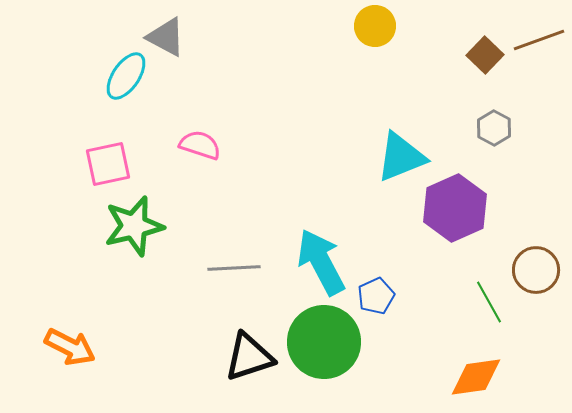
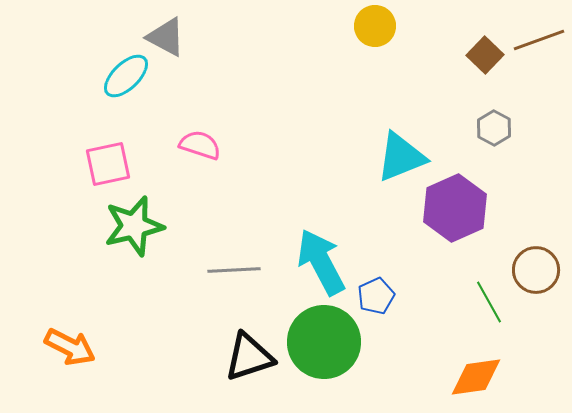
cyan ellipse: rotated 12 degrees clockwise
gray line: moved 2 px down
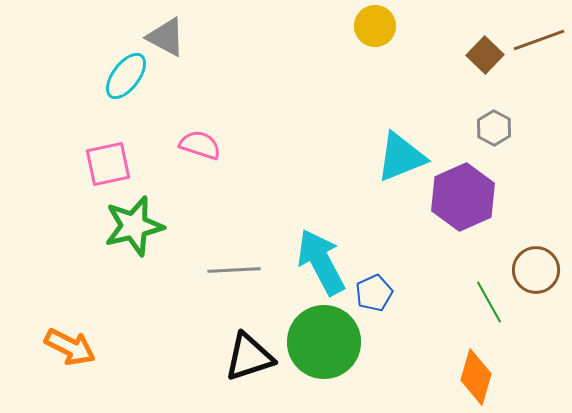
cyan ellipse: rotated 9 degrees counterclockwise
purple hexagon: moved 8 px right, 11 px up
blue pentagon: moved 2 px left, 3 px up
orange diamond: rotated 66 degrees counterclockwise
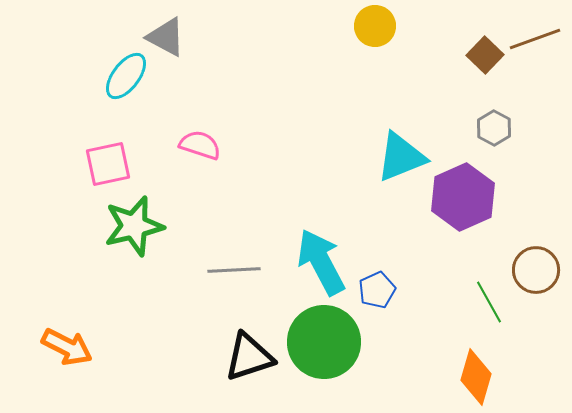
brown line: moved 4 px left, 1 px up
blue pentagon: moved 3 px right, 3 px up
orange arrow: moved 3 px left
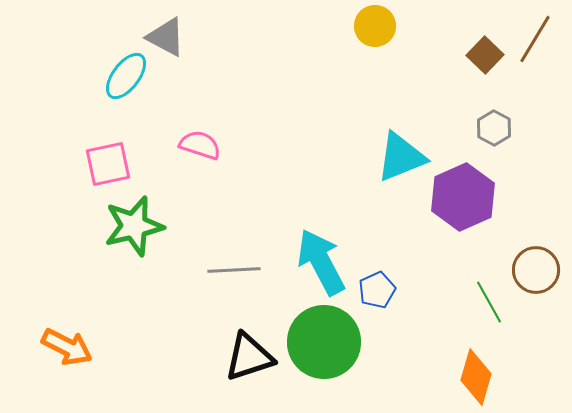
brown line: rotated 39 degrees counterclockwise
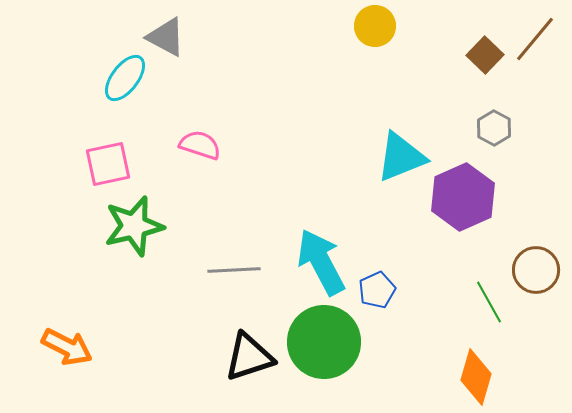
brown line: rotated 9 degrees clockwise
cyan ellipse: moved 1 px left, 2 px down
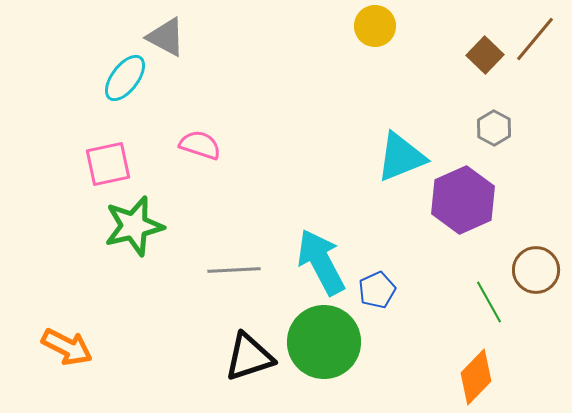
purple hexagon: moved 3 px down
orange diamond: rotated 28 degrees clockwise
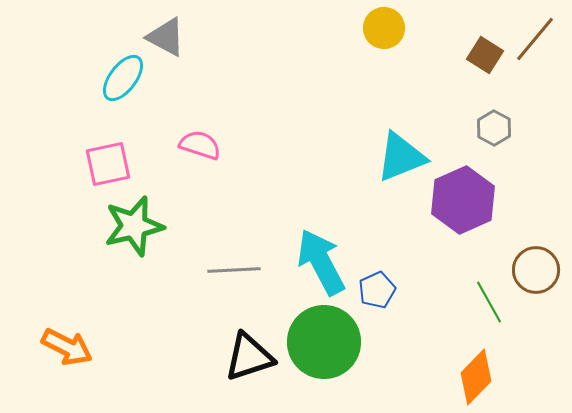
yellow circle: moved 9 px right, 2 px down
brown square: rotated 12 degrees counterclockwise
cyan ellipse: moved 2 px left
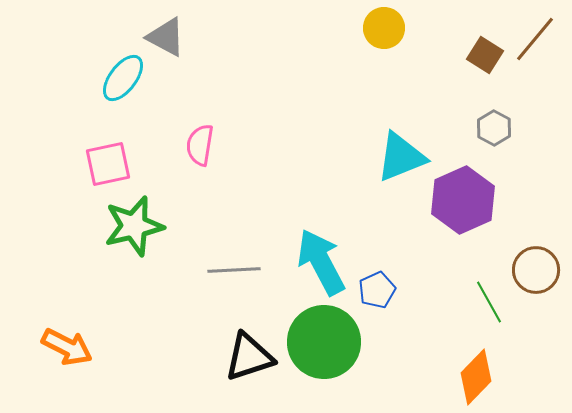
pink semicircle: rotated 99 degrees counterclockwise
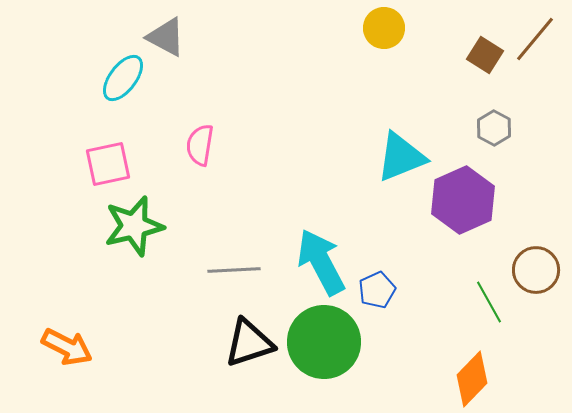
black triangle: moved 14 px up
orange diamond: moved 4 px left, 2 px down
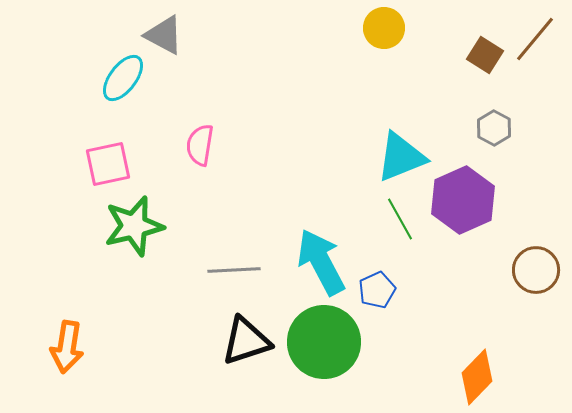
gray triangle: moved 2 px left, 2 px up
green line: moved 89 px left, 83 px up
black triangle: moved 3 px left, 2 px up
orange arrow: rotated 72 degrees clockwise
orange diamond: moved 5 px right, 2 px up
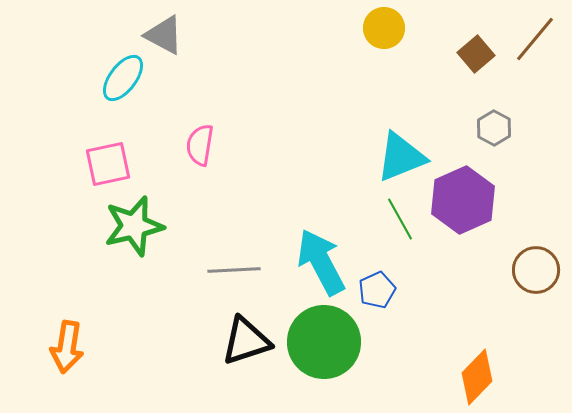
brown square: moved 9 px left, 1 px up; rotated 18 degrees clockwise
